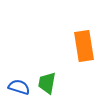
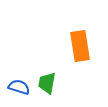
orange rectangle: moved 4 px left
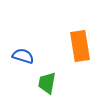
blue semicircle: moved 4 px right, 31 px up
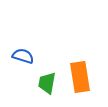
orange rectangle: moved 31 px down
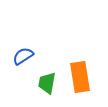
blue semicircle: rotated 50 degrees counterclockwise
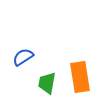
blue semicircle: moved 1 px down
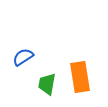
green trapezoid: moved 1 px down
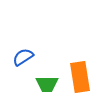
green trapezoid: rotated 100 degrees counterclockwise
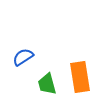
green trapezoid: rotated 75 degrees clockwise
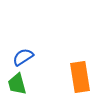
green trapezoid: moved 30 px left
